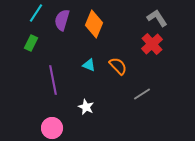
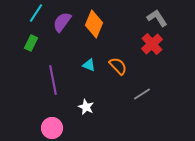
purple semicircle: moved 2 px down; rotated 20 degrees clockwise
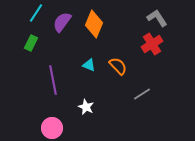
red cross: rotated 10 degrees clockwise
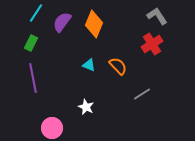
gray L-shape: moved 2 px up
purple line: moved 20 px left, 2 px up
